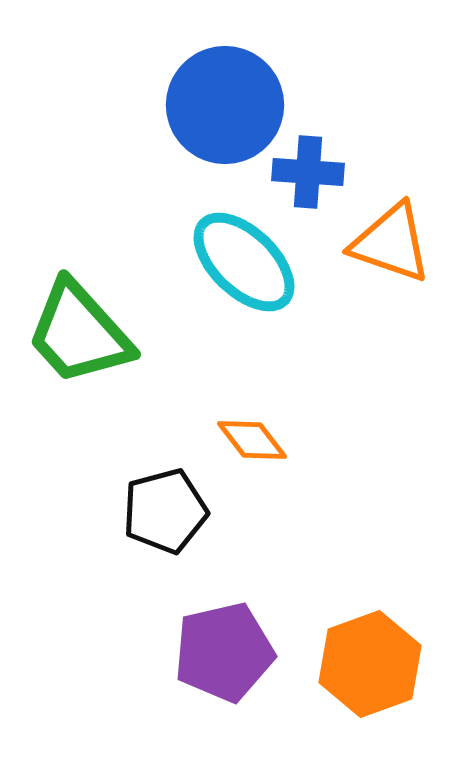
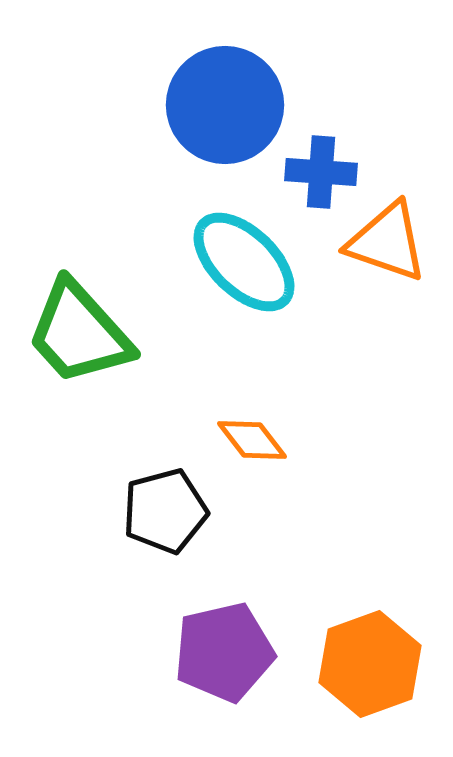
blue cross: moved 13 px right
orange triangle: moved 4 px left, 1 px up
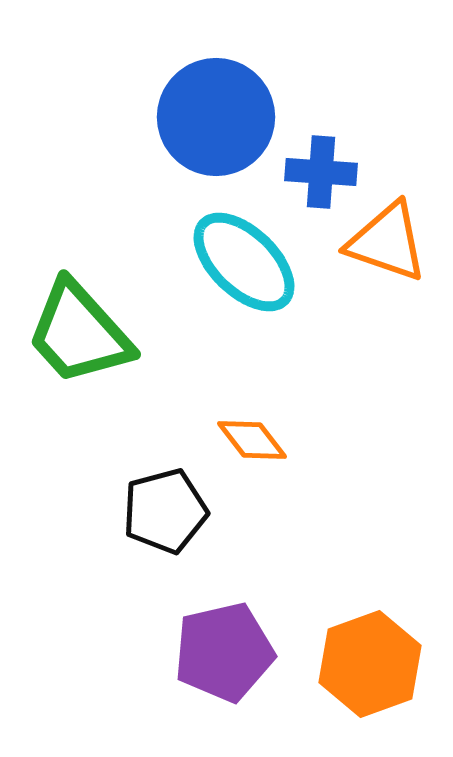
blue circle: moved 9 px left, 12 px down
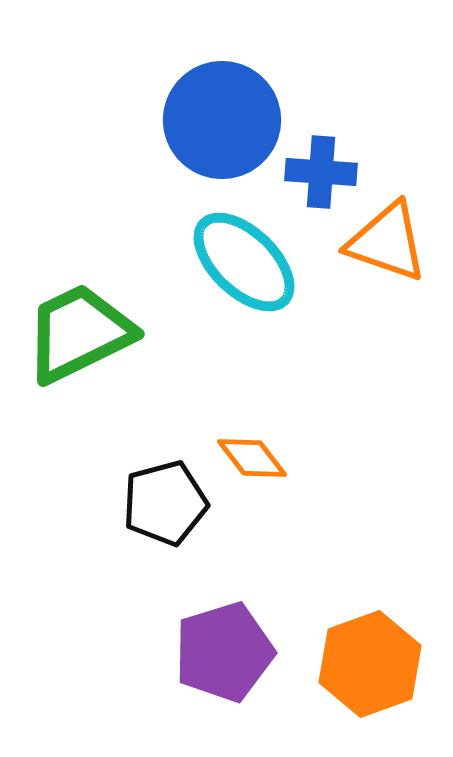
blue circle: moved 6 px right, 3 px down
green trapezoid: rotated 106 degrees clockwise
orange diamond: moved 18 px down
black pentagon: moved 8 px up
purple pentagon: rotated 4 degrees counterclockwise
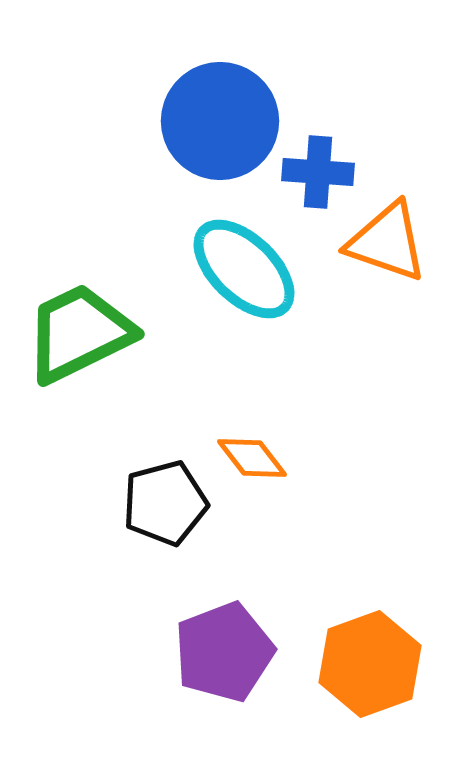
blue circle: moved 2 px left, 1 px down
blue cross: moved 3 px left
cyan ellipse: moved 7 px down
purple pentagon: rotated 4 degrees counterclockwise
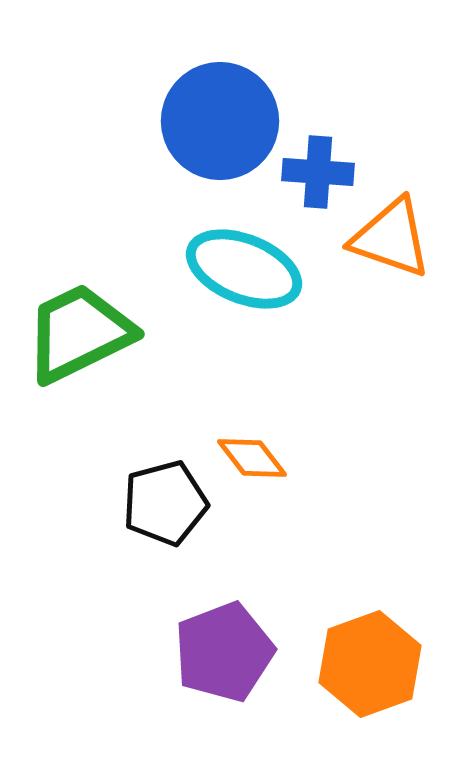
orange triangle: moved 4 px right, 4 px up
cyan ellipse: rotated 22 degrees counterclockwise
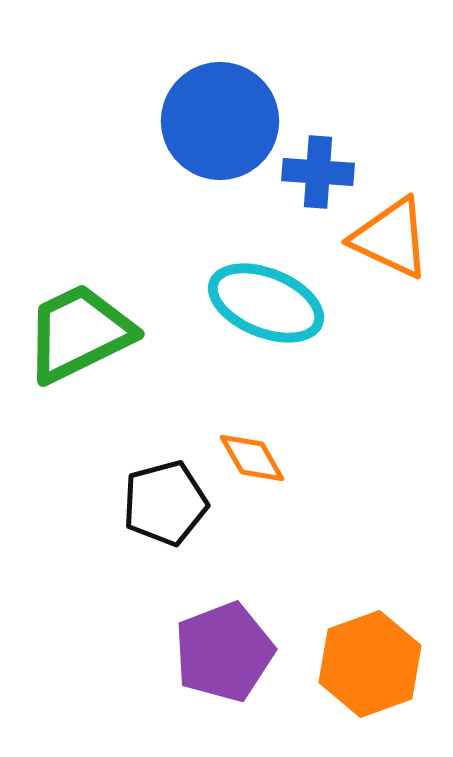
orange triangle: rotated 6 degrees clockwise
cyan ellipse: moved 22 px right, 34 px down
orange diamond: rotated 8 degrees clockwise
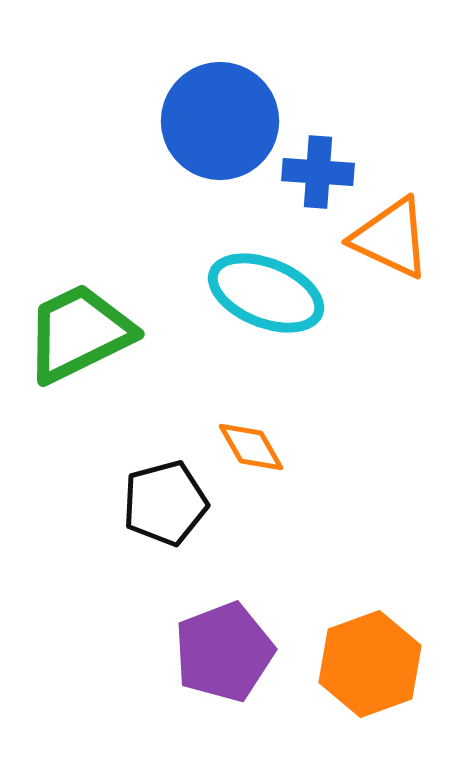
cyan ellipse: moved 10 px up
orange diamond: moved 1 px left, 11 px up
